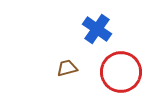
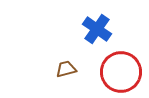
brown trapezoid: moved 1 px left, 1 px down
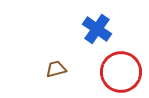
brown trapezoid: moved 10 px left
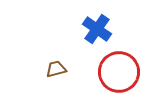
red circle: moved 2 px left
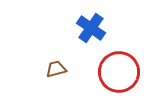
blue cross: moved 6 px left, 1 px up
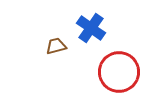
brown trapezoid: moved 23 px up
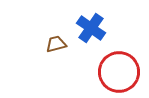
brown trapezoid: moved 2 px up
